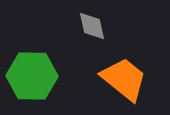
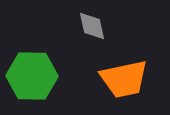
orange trapezoid: rotated 129 degrees clockwise
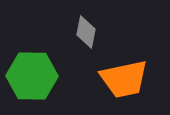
gray diamond: moved 6 px left, 6 px down; rotated 24 degrees clockwise
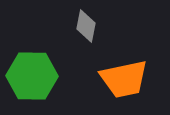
gray diamond: moved 6 px up
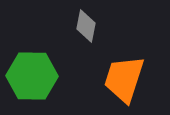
orange trapezoid: rotated 120 degrees clockwise
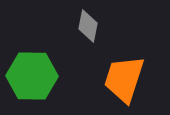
gray diamond: moved 2 px right
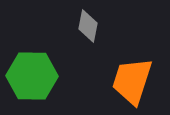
orange trapezoid: moved 8 px right, 2 px down
